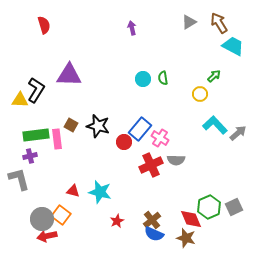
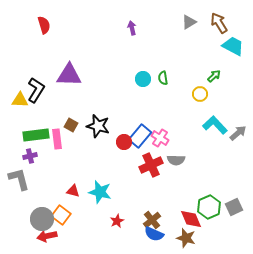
blue rectangle: moved 7 px down
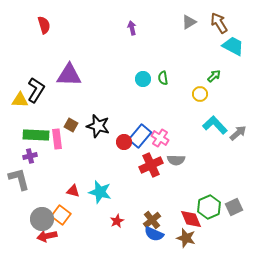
green rectangle: rotated 10 degrees clockwise
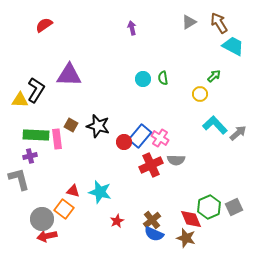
red semicircle: rotated 108 degrees counterclockwise
orange square: moved 3 px right, 6 px up
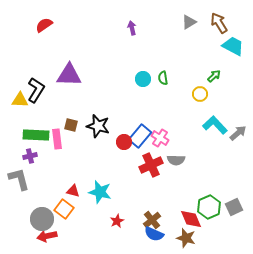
brown square: rotated 16 degrees counterclockwise
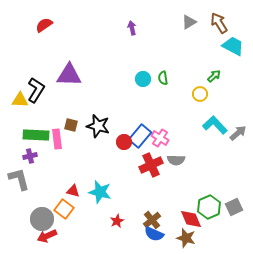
red arrow: rotated 12 degrees counterclockwise
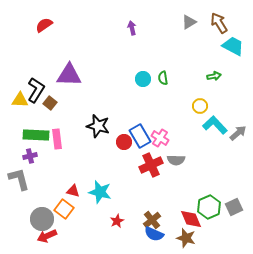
green arrow: rotated 32 degrees clockwise
yellow circle: moved 12 px down
brown square: moved 21 px left, 22 px up; rotated 24 degrees clockwise
blue rectangle: rotated 70 degrees counterclockwise
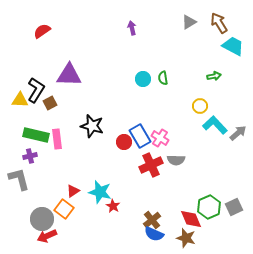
red semicircle: moved 2 px left, 6 px down
brown square: rotated 24 degrees clockwise
black star: moved 6 px left
green rectangle: rotated 10 degrees clockwise
red triangle: rotated 48 degrees counterclockwise
red star: moved 4 px left, 15 px up; rotated 16 degrees counterclockwise
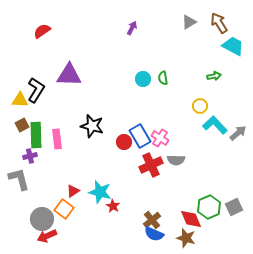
purple arrow: rotated 40 degrees clockwise
brown square: moved 28 px left, 22 px down
green rectangle: rotated 75 degrees clockwise
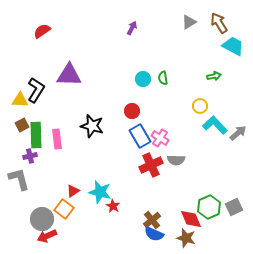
red circle: moved 8 px right, 31 px up
